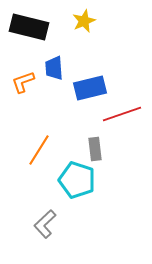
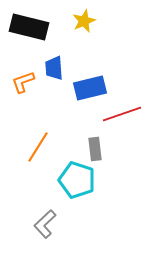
orange line: moved 1 px left, 3 px up
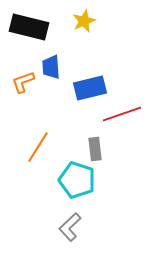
blue trapezoid: moved 3 px left, 1 px up
gray L-shape: moved 25 px right, 3 px down
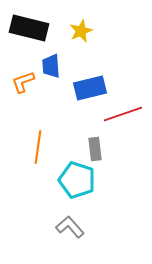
yellow star: moved 3 px left, 10 px down
black rectangle: moved 1 px down
blue trapezoid: moved 1 px up
red line: moved 1 px right
orange line: rotated 24 degrees counterclockwise
gray L-shape: rotated 92 degrees clockwise
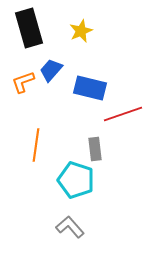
black rectangle: rotated 60 degrees clockwise
blue trapezoid: moved 4 px down; rotated 45 degrees clockwise
blue rectangle: rotated 28 degrees clockwise
orange line: moved 2 px left, 2 px up
cyan pentagon: moved 1 px left
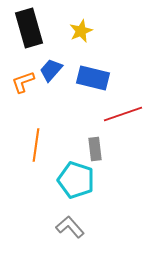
blue rectangle: moved 3 px right, 10 px up
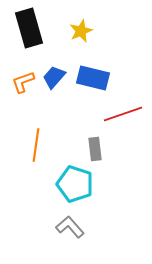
blue trapezoid: moved 3 px right, 7 px down
cyan pentagon: moved 1 px left, 4 px down
